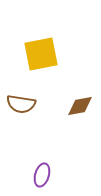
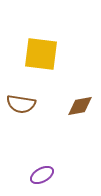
yellow square: rotated 18 degrees clockwise
purple ellipse: rotated 45 degrees clockwise
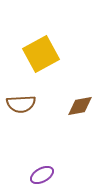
yellow square: rotated 36 degrees counterclockwise
brown semicircle: rotated 12 degrees counterclockwise
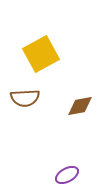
brown semicircle: moved 4 px right, 6 px up
purple ellipse: moved 25 px right
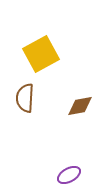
brown semicircle: rotated 96 degrees clockwise
purple ellipse: moved 2 px right
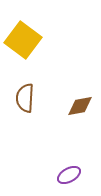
yellow square: moved 18 px left, 14 px up; rotated 24 degrees counterclockwise
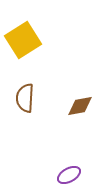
yellow square: rotated 21 degrees clockwise
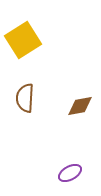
purple ellipse: moved 1 px right, 2 px up
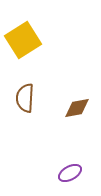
brown diamond: moved 3 px left, 2 px down
